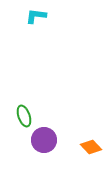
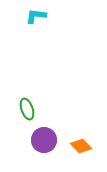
green ellipse: moved 3 px right, 7 px up
orange diamond: moved 10 px left, 1 px up
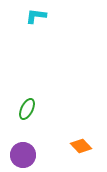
green ellipse: rotated 45 degrees clockwise
purple circle: moved 21 px left, 15 px down
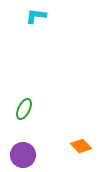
green ellipse: moved 3 px left
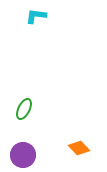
orange diamond: moved 2 px left, 2 px down
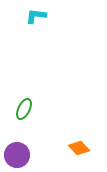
purple circle: moved 6 px left
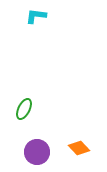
purple circle: moved 20 px right, 3 px up
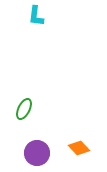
cyan L-shape: rotated 90 degrees counterclockwise
purple circle: moved 1 px down
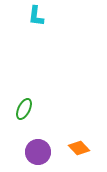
purple circle: moved 1 px right, 1 px up
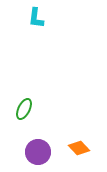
cyan L-shape: moved 2 px down
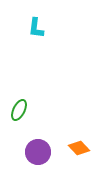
cyan L-shape: moved 10 px down
green ellipse: moved 5 px left, 1 px down
